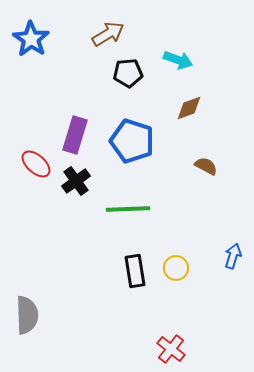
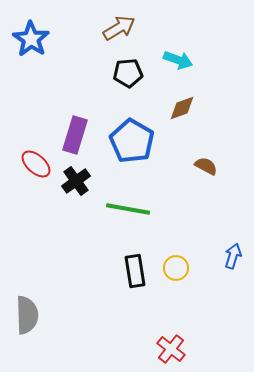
brown arrow: moved 11 px right, 6 px up
brown diamond: moved 7 px left
blue pentagon: rotated 12 degrees clockwise
green line: rotated 12 degrees clockwise
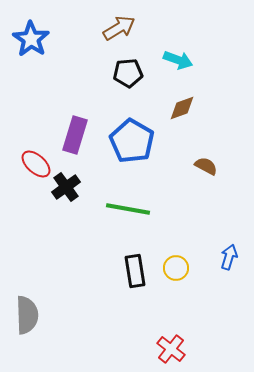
black cross: moved 10 px left, 6 px down
blue arrow: moved 4 px left, 1 px down
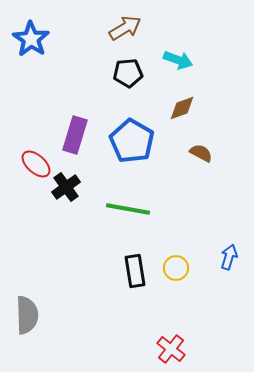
brown arrow: moved 6 px right
brown semicircle: moved 5 px left, 13 px up
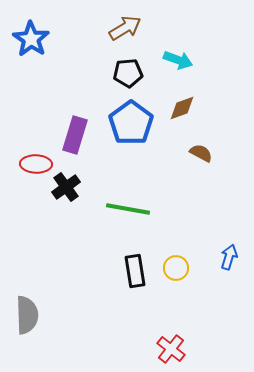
blue pentagon: moved 1 px left, 18 px up; rotated 6 degrees clockwise
red ellipse: rotated 40 degrees counterclockwise
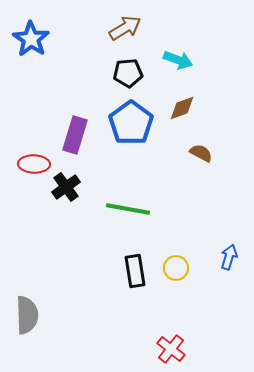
red ellipse: moved 2 px left
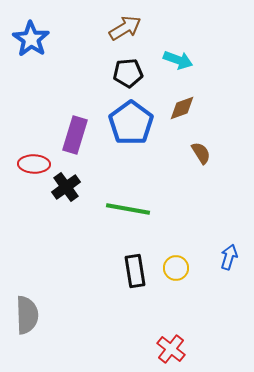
brown semicircle: rotated 30 degrees clockwise
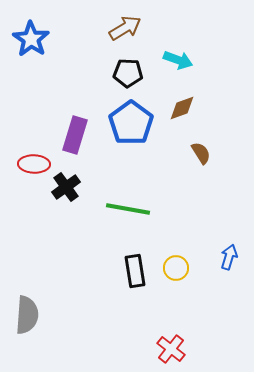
black pentagon: rotated 8 degrees clockwise
gray semicircle: rotated 6 degrees clockwise
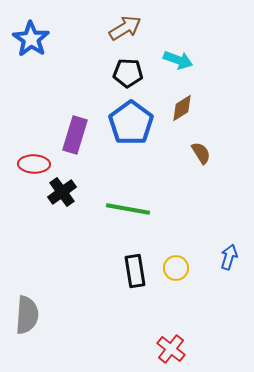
brown diamond: rotated 12 degrees counterclockwise
black cross: moved 4 px left, 5 px down
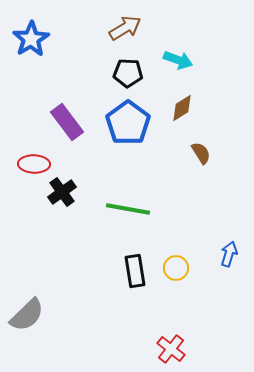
blue star: rotated 6 degrees clockwise
blue pentagon: moved 3 px left
purple rectangle: moved 8 px left, 13 px up; rotated 54 degrees counterclockwise
blue arrow: moved 3 px up
gray semicircle: rotated 42 degrees clockwise
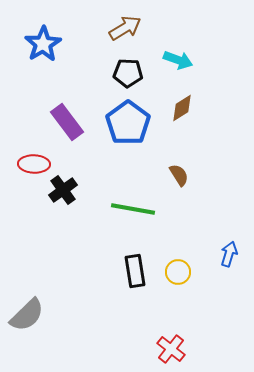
blue star: moved 12 px right, 5 px down
brown semicircle: moved 22 px left, 22 px down
black cross: moved 1 px right, 2 px up
green line: moved 5 px right
yellow circle: moved 2 px right, 4 px down
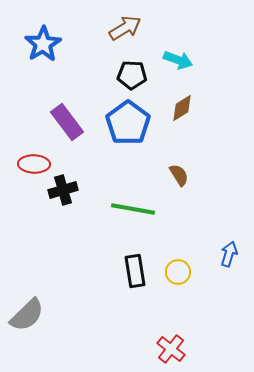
black pentagon: moved 4 px right, 2 px down
black cross: rotated 20 degrees clockwise
